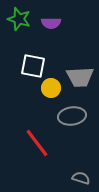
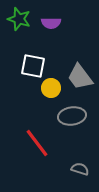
gray trapezoid: rotated 56 degrees clockwise
gray semicircle: moved 1 px left, 9 px up
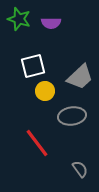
white square: rotated 25 degrees counterclockwise
gray trapezoid: rotated 96 degrees counterclockwise
yellow circle: moved 6 px left, 3 px down
gray semicircle: rotated 36 degrees clockwise
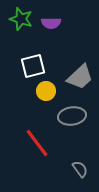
green star: moved 2 px right
yellow circle: moved 1 px right
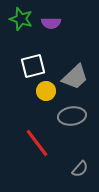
gray trapezoid: moved 5 px left
gray semicircle: rotated 78 degrees clockwise
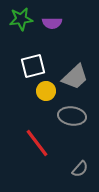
green star: rotated 25 degrees counterclockwise
purple semicircle: moved 1 px right
gray ellipse: rotated 16 degrees clockwise
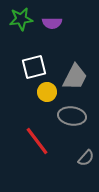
white square: moved 1 px right, 1 px down
gray trapezoid: rotated 20 degrees counterclockwise
yellow circle: moved 1 px right, 1 px down
red line: moved 2 px up
gray semicircle: moved 6 px right, 11 px up
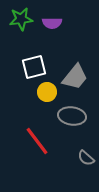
gray trapezoid: rotated 12 degrees clockwise
gray semicircle: rotated 90 degrees clockwise
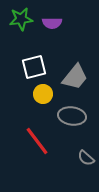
yellow circle: moved 4 px left, 2 px down
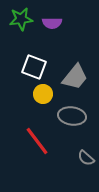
white square: rotated 35 degrees clockwise
